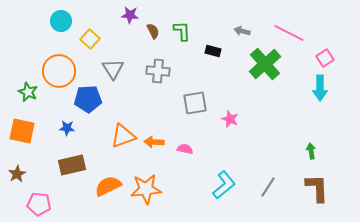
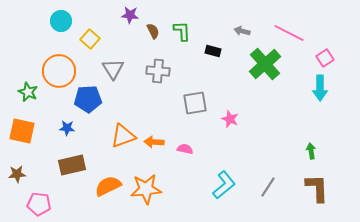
brown star: rotated 24 degrees clockwise
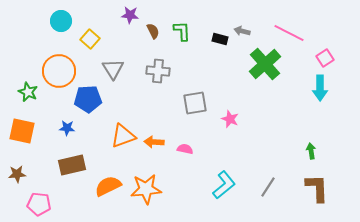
black rectangle: moved 7 px right, 12 px up
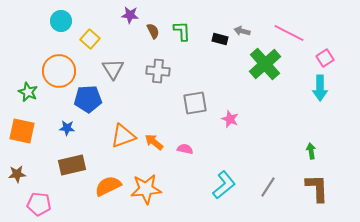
orange arrow: rotated 36 degrees clockwise
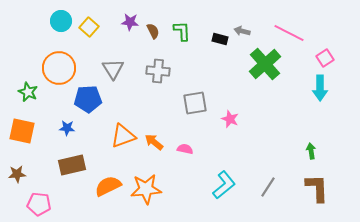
purple star: moved 7 px down
yellow square: moved 1 px left, 12 px up
orange circle: moved 3 px up
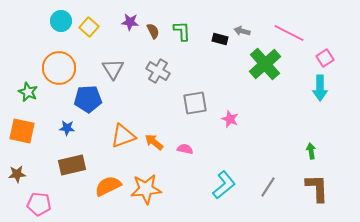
gray cross: rotated 25 degrees clockwise
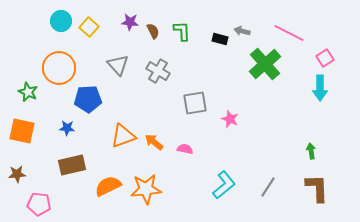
gray triangle: moved 5 px right, 4 px up; rotated 10 degrees counterclockwise
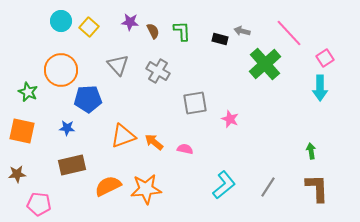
pink line: rotated 20 degrees clockwise
orange circle: moved 2 px right, 2 px down
